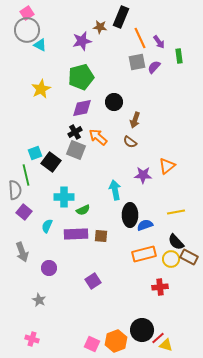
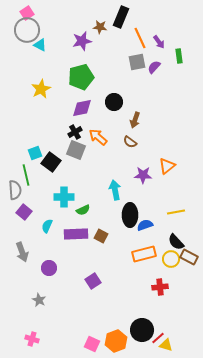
brown square at (101, 236): rotated 24 degrees clockwise
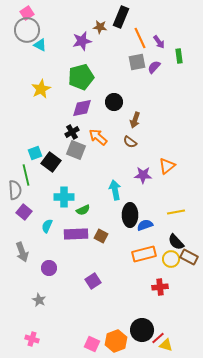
black cross at (75, 132): moved 3 px left
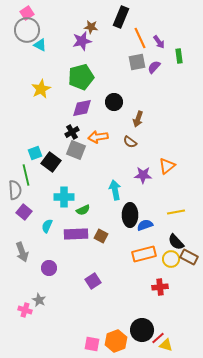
brown star at (100, 27): moved 9 px left
brown arrow at (135, 120): moved 3 px right, 1 px up
orange arrow at (98, 137): rotated 48 degrees counterclockwise
pink cross at (32, 339): moved 7 px left, 29 px up
pink square at (92, 344): rotated 14 degrees counterclockwise
